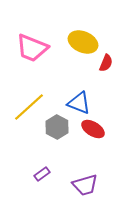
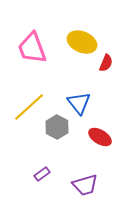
yellow ellipse: moved 1 px left
pink trapezoid: rotated 48 degrees clockwise
blue triangle: rotated 30 degrees clockwise
red ellipse: moved 7 px right, 8 px down
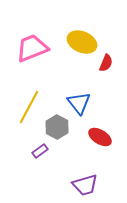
pink trapezoid: rotated 88 degrees clockwise
yellow line: rotated 20 degrees counterclockwise
purple rectangle: moved 2 px left, 23 px up
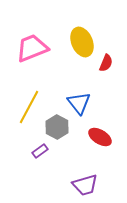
yellow ellipse: rotated 44 degrees clockwise
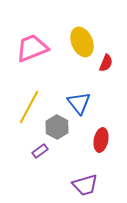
red ellipse: moved 1 px right, 3 px down; rotated 70 degrees clockwise
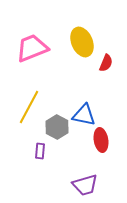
blue triangle: moved 5 px right, 12 px down; rotated 40 degrees counterclockwise
red ellipse: rotated 20 degrees counterclockwise
purple rectangle: rotated 49 degrees counterclockwise
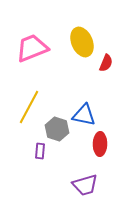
gray hexagon: moved 2 px down; rotated 10 degrees counterclockwise
red ellipse: moved 1 px left, 4 px down; rotated 10 degrees clockwise
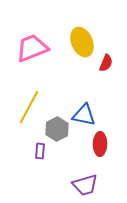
gray hexagon: rotated 15 degrees clockwise
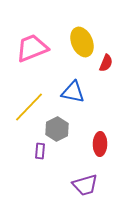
yellow line: rotated 16 degrees clockwise
blue triangle: moved 11 px left, 23 px up
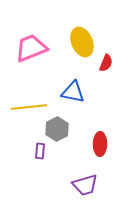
pink trapezoid: moved 1 px left
yellow line: rotated 40 degrees clockwise
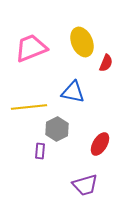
red ellipse: rotated 30 degrees clockwise
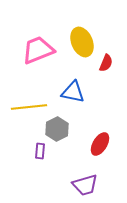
pink trapezoid: moved 7 px right, 2 px down
